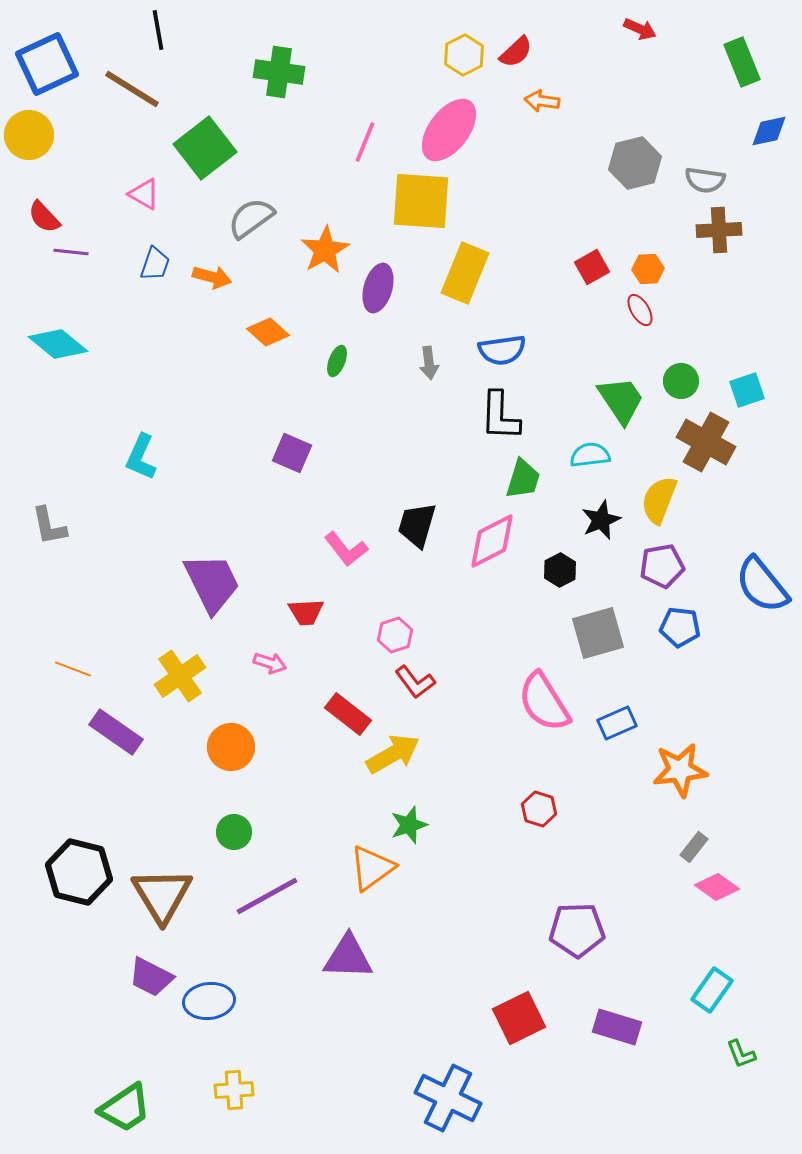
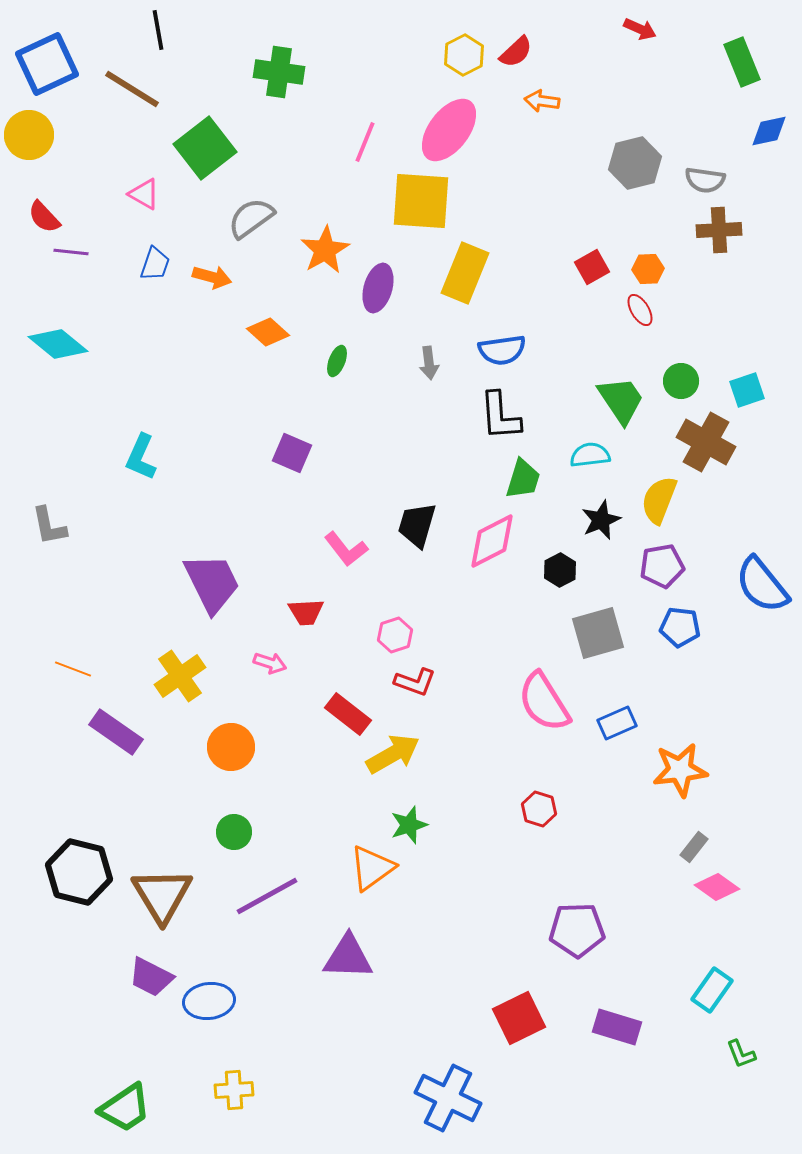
black L-shape at (500, 416): rotated 6 degrees counterclockwise
red L-shape at (415, 682): rotated 33 degrees counterclockwise
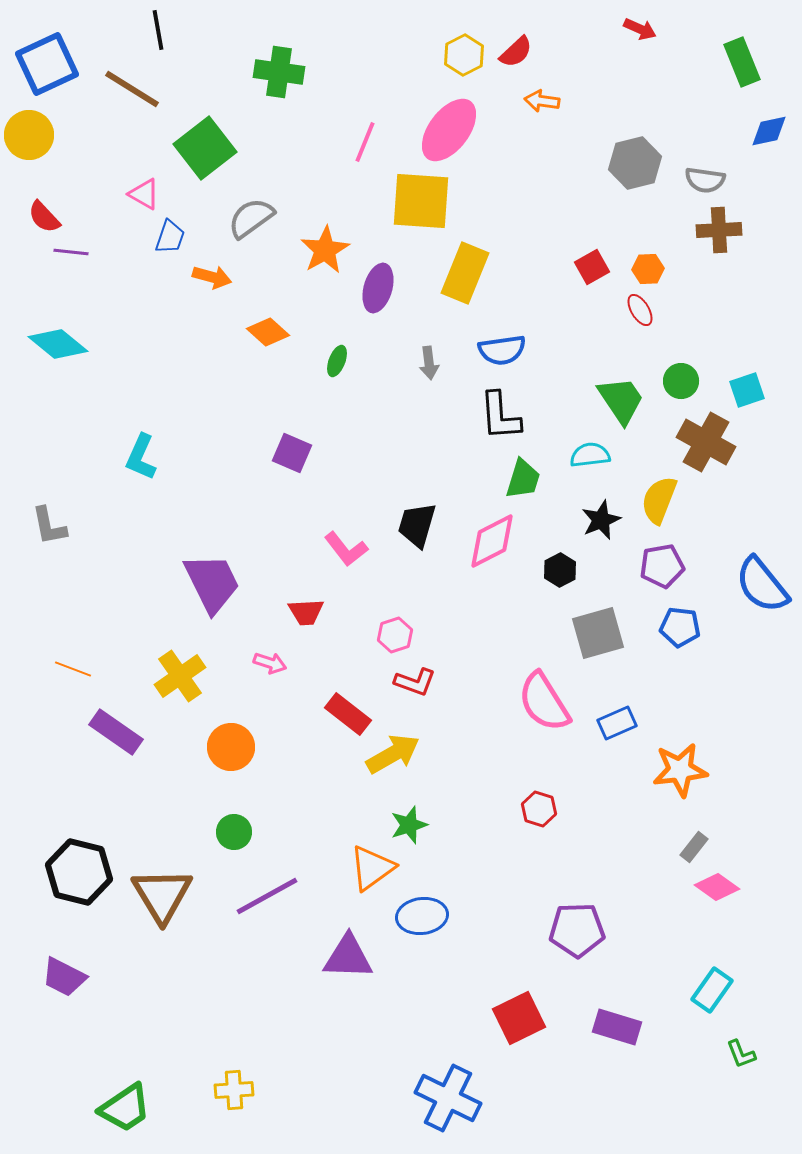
blue trapezoid at (155, 264): moved 15 px right, 27 px up
purple trapezoid at (151, 977): moved 87 px left
blue ellipse at (209, 1001): moved 213 px right, 85 px up
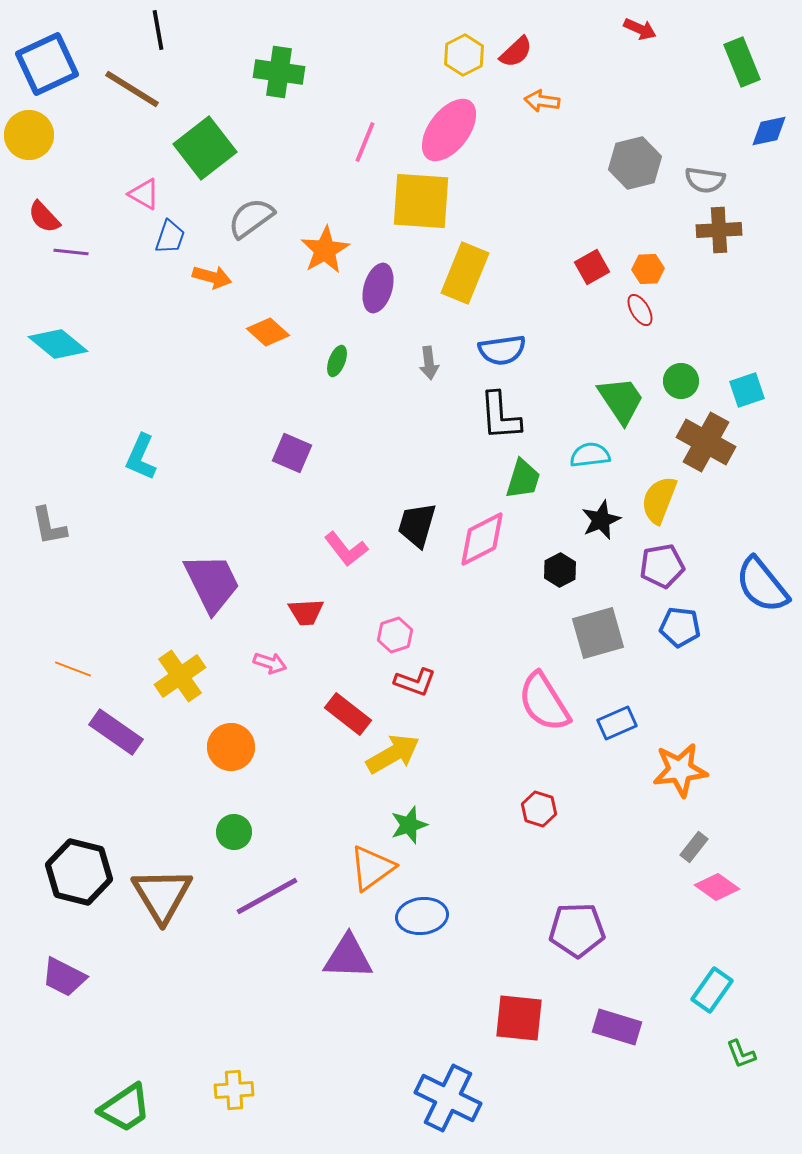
pink diamond at (492, 541): moved 10 px left, 2 px up
red square at (519, 1018): rotated 32 degrees clockwise
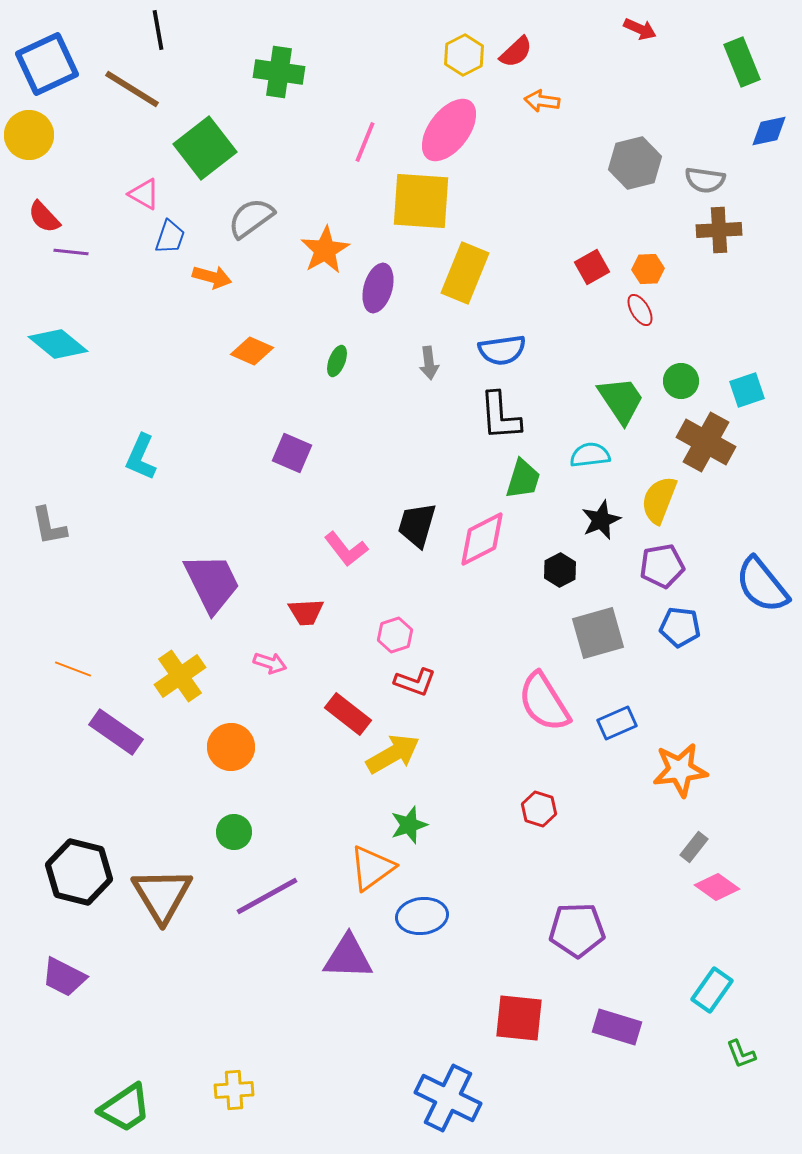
orange diamond at (268, 332): moved 16 px left, 19 px down; rotated 18 degrees counterclockwise
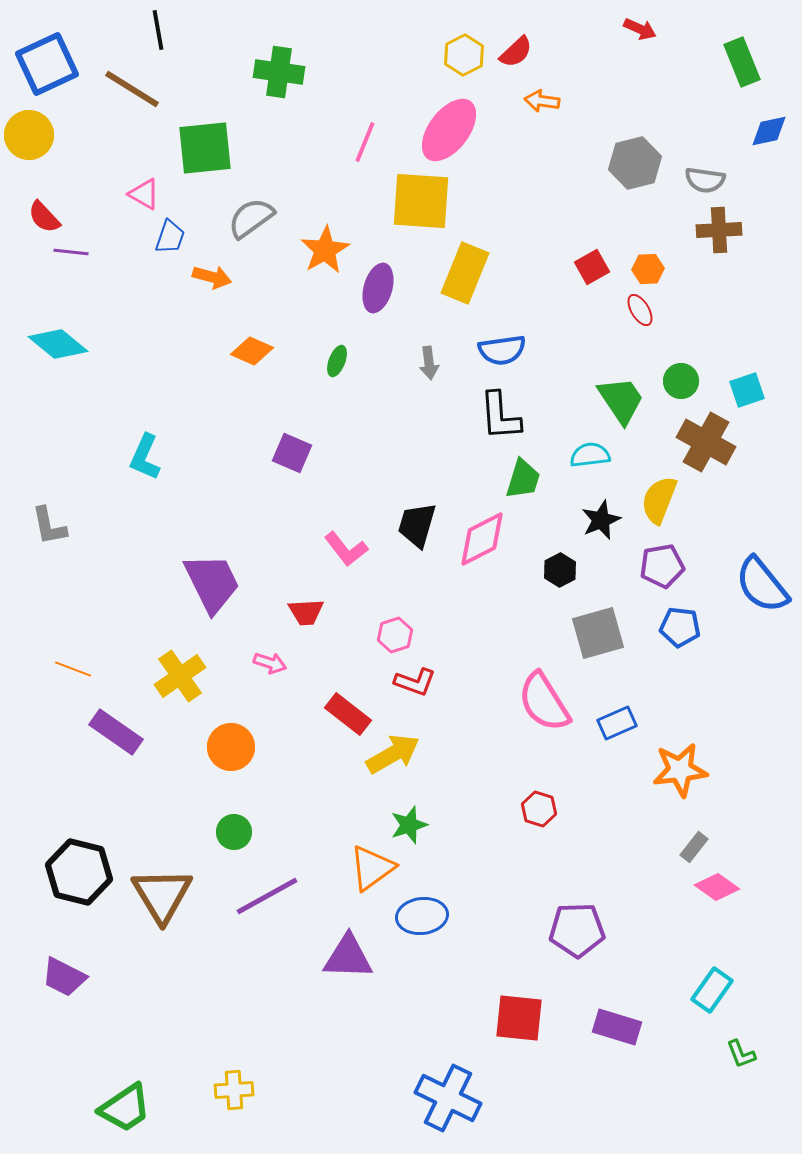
green square at (205, 148): rotated 32 degrees clockwise
cyan L-shape at (141, 457): moved 4 px right
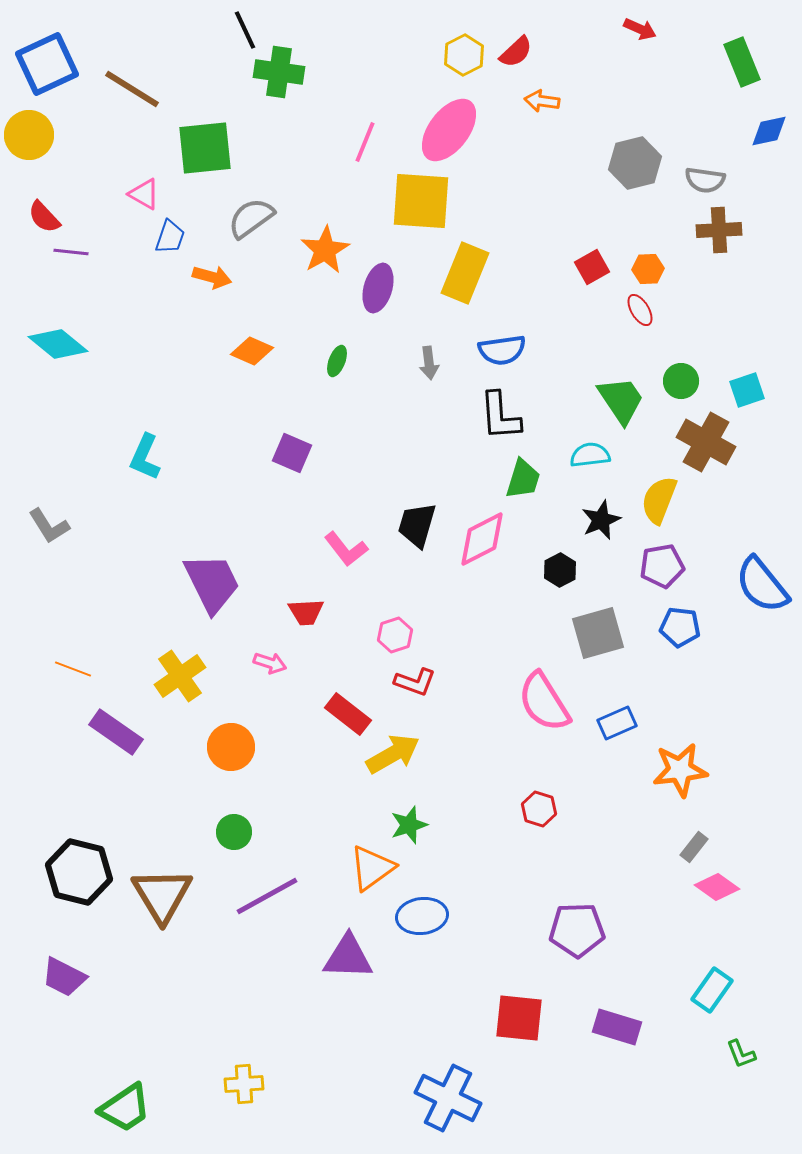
black line at (158, 30): moved 87 px right; rotated 15 degrees counterclockwise
gray L-shape at (49, 526): rotated 21 degrees counterclockwise
yellow cross at (234, 1090): moved 10 px right, 6 px up
